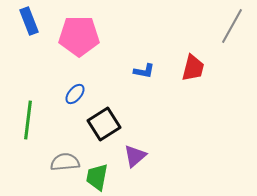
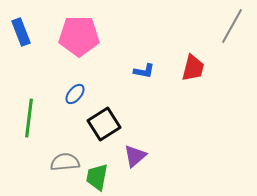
blue rectangle: moved 8 px left, 11 px down
green line: moved 1 px right, 2 px up
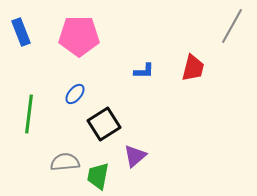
blue L-shape: rotated 10 degrees counterclockwise
green line: moved 4 px up
green trapezoid: moved 1 px right, 1 px up
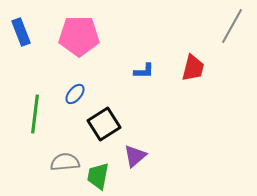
green line: moved 6 px right
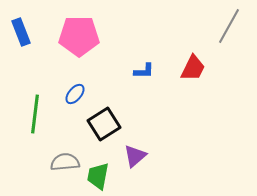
gray line: moved 3 px left
red trapezoid: rotated 12 degrees clockwise
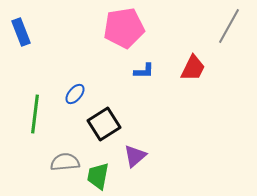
pink pentagon: moved 45 px right, 8 px up; rotated 9 degrees counterclockwise
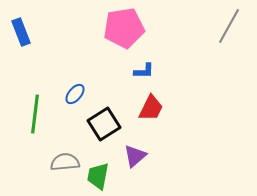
red trapezoid: moved 42 px left, 40 px down
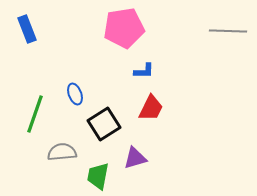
gray line: moved 1 px left, 5 px down; rotated 63 degrees clockwise
blue rectangle: moved 6 px right, 3 px up
blue ellipse: rotated 60 degrees counterclockwise
green line: rotated 12 degrees clockwise
purple triangle: moved 2 px down; rotated 25 degrees clockwise
gray semicircle: moved 3 px left, 10 px up
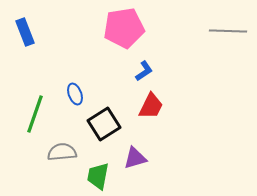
blue rectangle: moved 2 px left, 3 px down
blue L-shape: rotated 35 degrees counterclockwise
red trapezoid: moved 2 px up
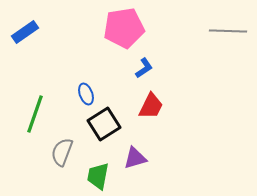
blue rectangle: rotated 76 degrees clockwise
blue L-shape: moved 3 px up
blue ellipse: moved 11 px right
gray semicircle: rotated 64 degrees counterclockwise
